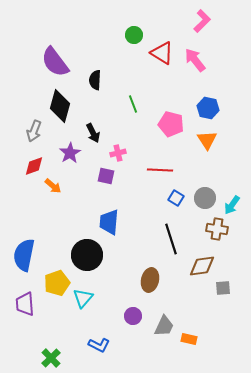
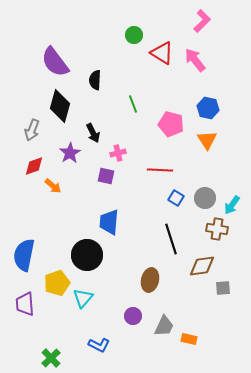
gray arrow: moved 2 px left, 1 px up
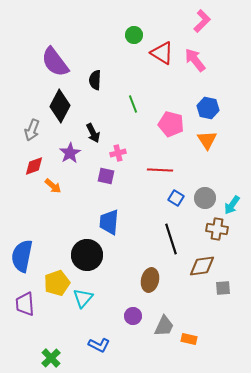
black diamond: rotated 12 degrees clockwise
blue semicircle: moved 2 px left, 1 px down
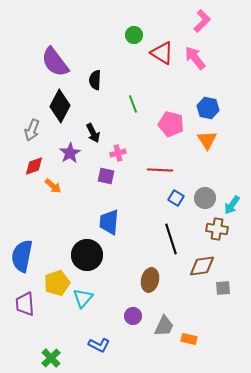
pink arrow: moved 2 px up
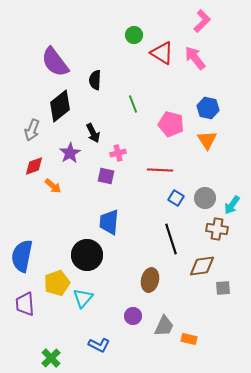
black diamond: rotated 24 degrees clockwise
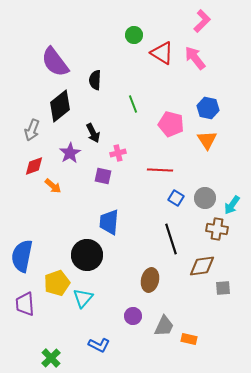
purple square: moved 3 px left
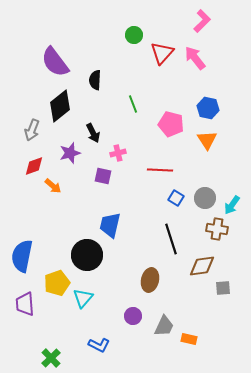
red triangle: rotated 40 degrees clockwise
purple star: rotated 15 degrees clockwise
blue trapezoid: moved 1 px right, 3 px down; rotated 8 degrees clockwise
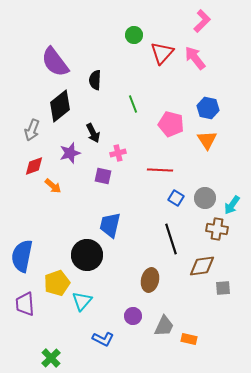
cyan triangle: moved 1 px left, 3 px down
blue L-shape: moved 4 px right, 6 px up
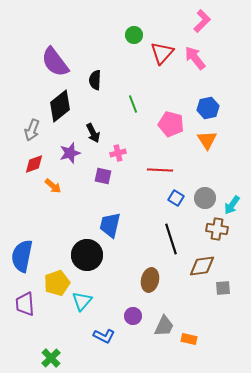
blue hexagon: rotated 25 degrees counterclockwise
red diamond: moved 2 px up
blue L-shape: moved 1 px right, 3 px up
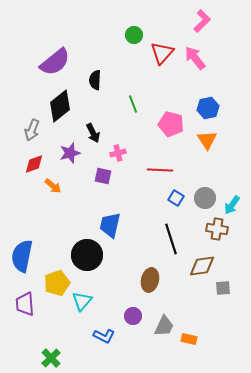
purple semicircle: rotated 92 degrees counterclockwise
